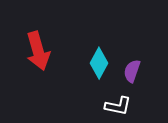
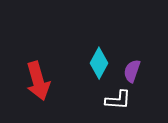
red arrow: moved 30 px down
white L-shape: moved 6 px up; rotated 8 degrees counterclockwise
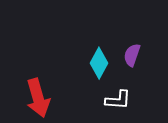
purple semicircle: moved 16 px up
red arrow: moved 17 px down
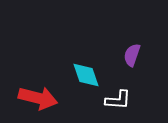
cyan diamond: moved 13 px left, 12 px down; rotated 48 degrees counterclockwise
red arrow: rotated 60 degrees counterclockwise
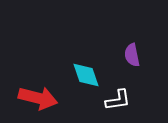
purple semicircle: rotated 30 degrees counterclockwise
white L-shape: rotated 12 degrees counterclockwise
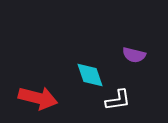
purple semicircle: moved 2 px right; rotated 65 degrees counterclockwise
cyan diamond: moved 4 px right
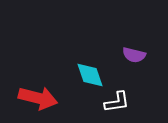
white L-shape: moved 1 px left, 2 px down
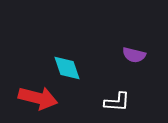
cyan diamond: moved 23 px left, 7 px up
white L-shape: rotated 12 degrees clockwise
